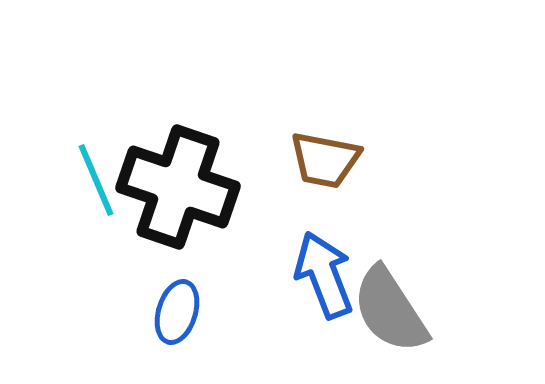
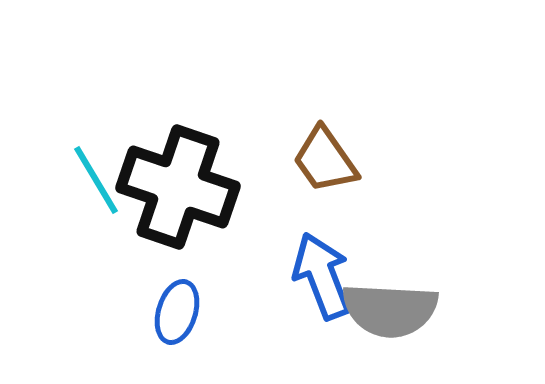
brown trapezoid: rotated 44 degrees clockwise
cyan line: rotated 8 degrees counterclockwise
blue arrow: moved 2 px left, 1 px down
gray semicircle: rotated 54 degrees counterclockwise
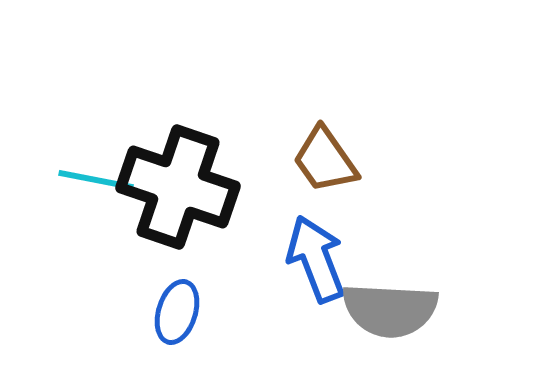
cyan line: rotated 48 degrees counterclockwise
blue arrow: moved 6 px left, 17 px up
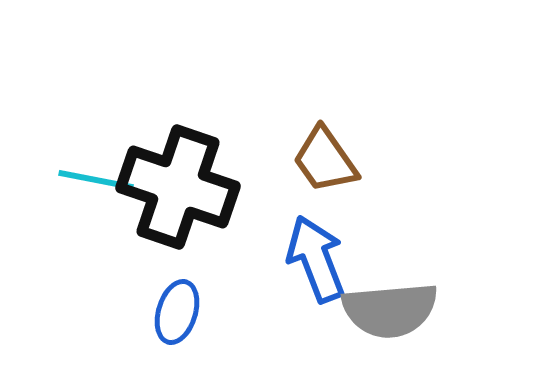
gray semicircle: rotated 8 degrees counterclockwise
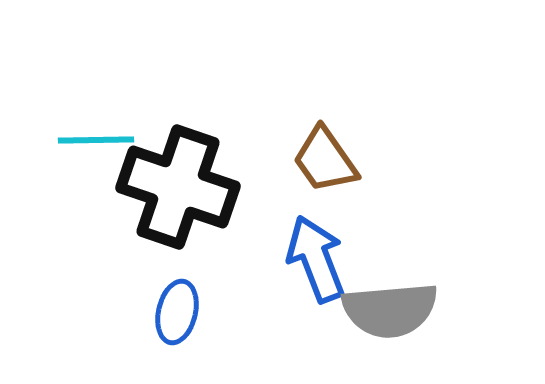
cyan line: moved 40 px up; rotated 12 degrees counterclockwise
blue ellipse: rotated 4 degrees counterclockwise
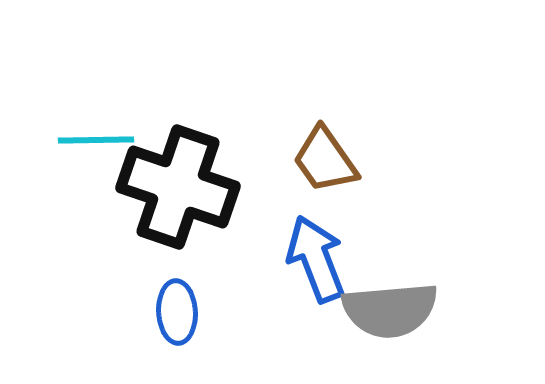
blue ellipse: rotated 16 degrees counterclockwise
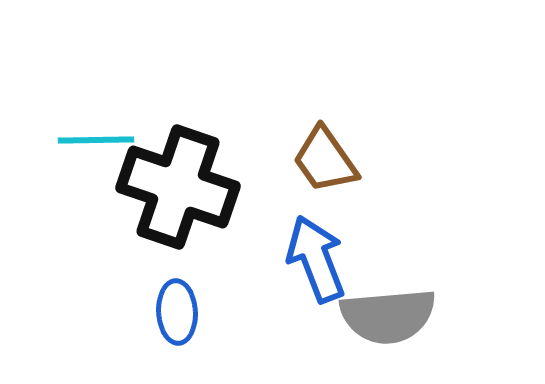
gray semicircle: moved 2 px left, 6 px down
